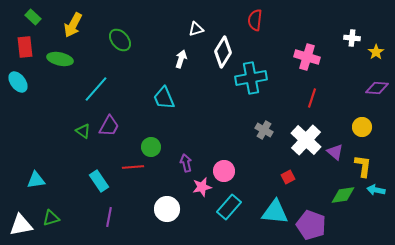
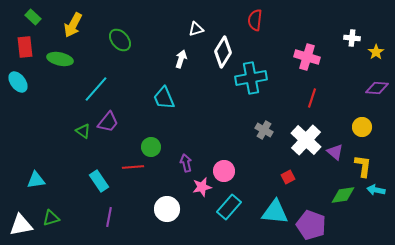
purple trapezoid at (109, 126): moved 1 px left, 4 px up; rotated 10 degrees clockwise
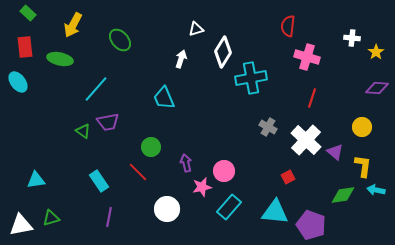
green rectangle at (33, 17): moved 5 px left, 4 px up
red semicircle at (255, 20): moved 33 px right, 6 px down
purple trapezoid at (108, 122): rotated 40 degrees clockwise
gray cross at (264, 130): moved 4 px right, 3 px up
red line at (133, 167): moved 5 px right, 5 px down; rotated 50 degrees clockwise
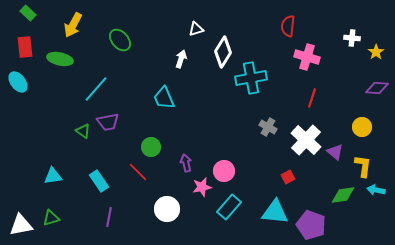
cyan triangle at (36, 180): moved 17 px right, 4 px up
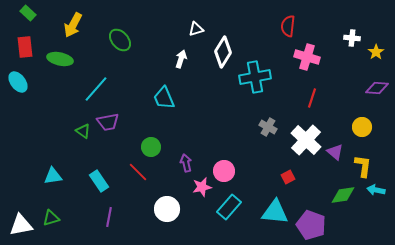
cyan cross at (251, 78): moved 4 px right, 1 px up
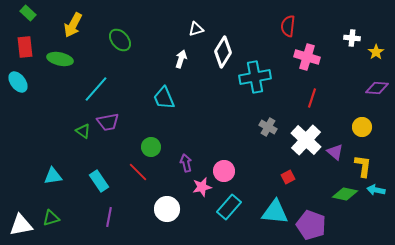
green diamond at (343, 195): moved 2 px right, 1 px up; rotated 20 degrees clockwise
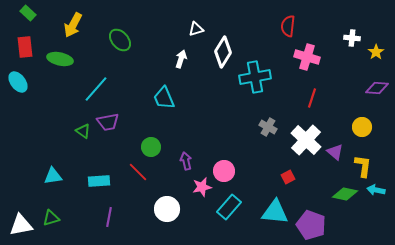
purple arrow at (186, 163): moved 2 px up
cyan rectangle at (99, 181): rotated 60 degrees counterclockwise
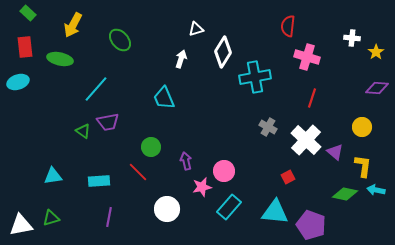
cyan ellipse at (18, 82): rotated 70 degrees counterclockwise
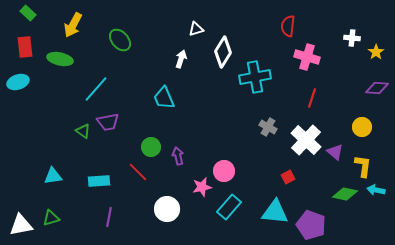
purple arrow at (186, 161): moved 8 px left, 5 px up
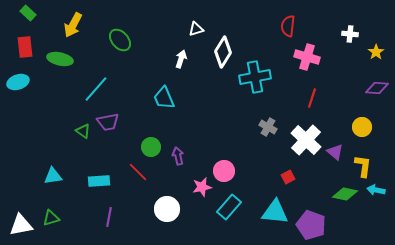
white cross at (352, 38): moved 2 px left, 4 px up
